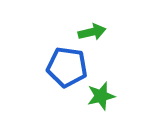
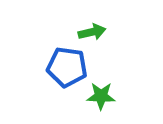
green star: rotated 16 degrees clockwise
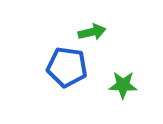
green star: moved 22 px right, 11 px up
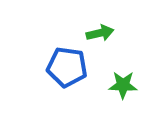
green arrow: moved 8 px right, 1 px down
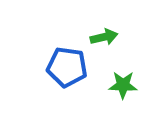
green arrow: moved 4 px right, 4 px down
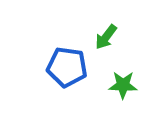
green arrow: moved 2 px right; rotated 140 degrees clockwise
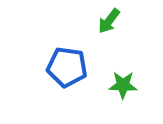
green arrow: moved 3 px right, 16 px up
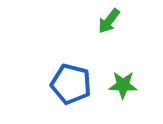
blue pentagon: moved 4 px right, 17 px down; rotated 6 degrees clockwise
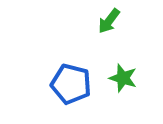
green star: moved 7 px up; rotated 16 degrees clockwise
